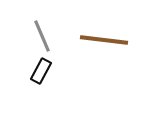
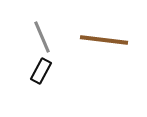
gray line: moved 1 px down
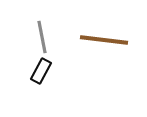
gray line: rotated 12 degrees clockwise
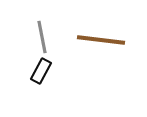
brown line: moved 3 px left
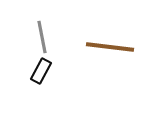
brown line: moved 9 px right, 7 px down
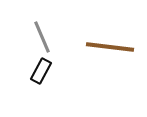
gray line: rotated 12 degrees counterclockwise
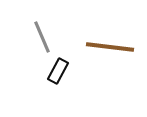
black rectangle: moved 17 px right
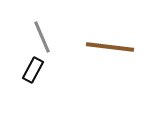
black rectangle: moved 25 px left, 1 px up
